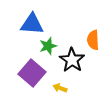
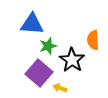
purple square: moved 7 px right
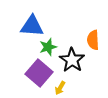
blue triangle: moved 2 px down
green star: moved 1 px down
yellow arrow: rotated 80 degrees counterclockwise
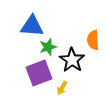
purple square: rotated 28 degrees clockwise
yellow arrow: moved 2 px right
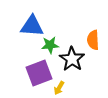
green star: moved 2 px right, 2 px up; rotated 12 degrees clockwise
black star: moved 1 px up
yellow arrow: moved 3 px left
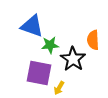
blue triangle: rotated 15 degrees clockwise
black star: moved 1 px right
purple square: rotated 32 degrees clockwise
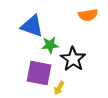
orange semicircle: moved 5 px left, 25 px up; rotated 96 degrees counterclockwise
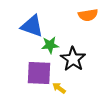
purple square: rotated 8 degrees counterclockwise
yellow arrow: rotated 96 degrees clockwise
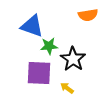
green star: moved 1 px left, 1 px down
yellow arrow: moved 8 px right
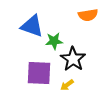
green star: moved 5 px right, 5 px up
yellow arrow: moved 3 px up; rotated 72 degrees counterclockwise
